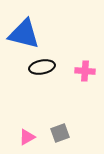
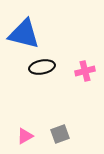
pink cross: rotated 18 degrees counterclockwise
gray square: moved 1 px down
pink triangle: moved 2 px left, 1 px up
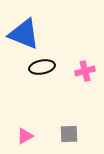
blue triangle: rotated 8 degrees clockwise
gray square: moved 9 px right; rotated 18 degrees clockwise
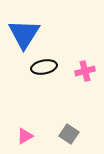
blue triangle: rotated 40 degrees clockwise
black ellipse: moved 2 px right
gray square: rotated 36 degrees clockwise
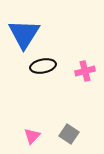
black ellipse: moved 1 px left, 1 px up
pink triangle: moved 7 px right; rotated 18 degrees counterclockwise
